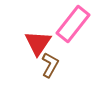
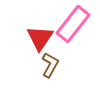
red triangle: moved 2 px right, 5 px up
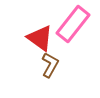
red triangle: rotated 28 degrees counterclockwise
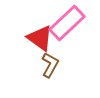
pink rectangle: moved 6 px left, 1 px up; rotated 9 degrees clockwise
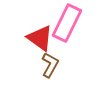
pink rectangle: rotated 21 degrees counterclockwise
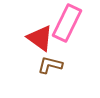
brown L-shape: rotated 105 degrees counterclockwise
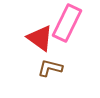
brown L-shape: moved 3 px down
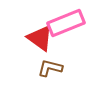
pink rectangle: moved 1 px left; rotated 42 degrees clockwise
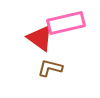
pink rectangle: rotated 9 degrees clockwise
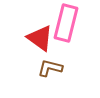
pink rectangle: rotated 63 degrees counterclockwise
